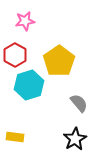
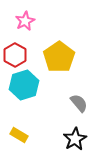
pink star: rotated 18 degrees counterclockwise
yellow pentagon: moved 4 px up
cyan hexagon: moved 5 px left
yellow rectangle: moved 4 px right, 2 px up; rotated 24 degrees clockwise
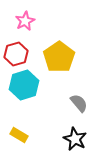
red hexagon: moved 1 px right, 1 px up; rotated 15 degrees clockwise
black star: rotated 15 degrees counterclockwise
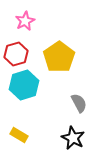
gray semicircle: rotated 12 degrees clockwise
black star: moved 2 px left, 1 px up
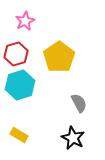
cyan hexagon: moved 4 px left
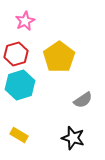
gray semicircle: moved 4 px right, 3 px up; rotated 84 degrees clockwise
black star: rotated 10 degrees counterclockwise
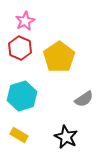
red hexagon: moved 4 px right, 6 px up; rotated 20 degrees counterclockwise
cyan hexagon: moved 2 px right, 11 px down
gray semicircle: moved 1 px right, 1 px up
black star: moved 7 px left, 1 px up; rotated 10 degrees clockwise
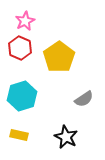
yellow rectangle: rotated 18 degrees counterclockwise
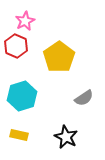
red hexagon: moved 4 px left, 2 px up
gray semicircle: moved 1 px up
